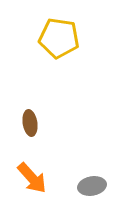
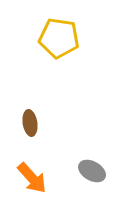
gray ellipse: moved 15 px up; rotated 40 degrees clockwise
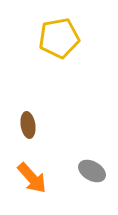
yellow pentagon: rotated 18 degrees counterclockwise
brown ellipse: moved 2 px left, 2 px down
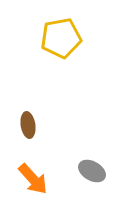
yellow pentagon: moved 2 px right
orange arrow: moved 1 px right, 1 px down
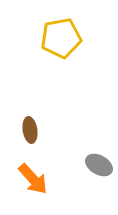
brown ellipse: moved 2 px right, 5 px down
gray ellipse: moved 7 px right, 6 px up
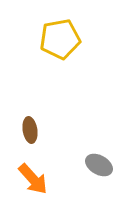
yellow pentagon: moved 1 px left, 1 px down
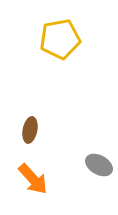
brown ellipse: rotated 20 degrees clockwise
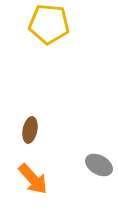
yellow pentagon: moved 11 px left, 15 px up; rotated 15 degrees clockwise
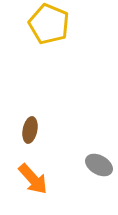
yellow pentagon: rotated 18 degrees clockwise
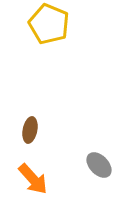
gray ellipse: rotated 16 degrees clockwise
